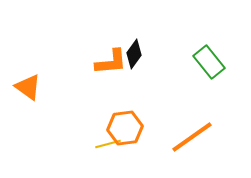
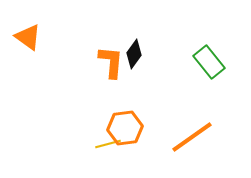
orange L-shape: rotated 80 degrees counterclockwise
orange triangle: moved 50 px up
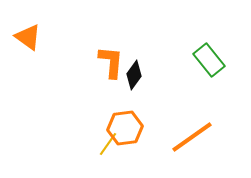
black diamond: moved 21 px down
green rectangle: moved 2 px up
yellow line: rotated 40 degrees counterclockwise
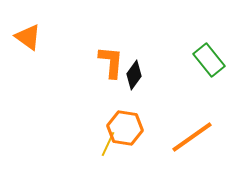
orange hexagon: rotated 16 degrees clockwise
yellow line: rotated 10 degrees counterclockwise
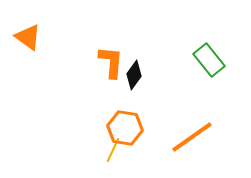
yellow line: moved 5 px right, 6 px down
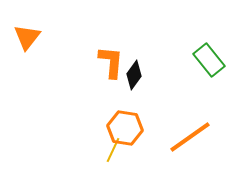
orange triangle: moved 1 px left; rotated 32 degrees clockwise
orange line: moved 2 px left
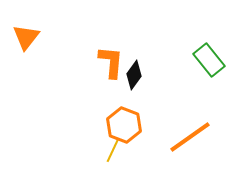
orange triangle: moved 1 px left
orange hexagon: moved 1 px left, 3 px up; rotated 12 degrees clockwise
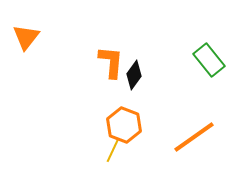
orange line: moved 4 px right
